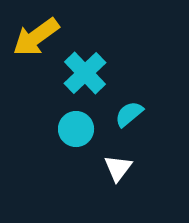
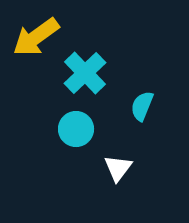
cyan semicircle: moved 13 px right, 8 px up; rotated 28 degrees counterclockwise
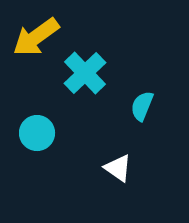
cyan circle: moved 39 px left, 4 px down
white triangle: rotated 32 degrees counterclockwise
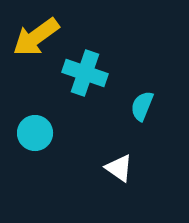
cyan cross: rotated 27 degrees counterclockwise
cyan circle: moved 2 px left
white triangle: moved 1 px right
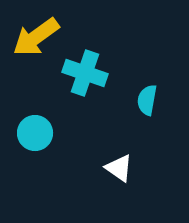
cyan semicircle: moved 5 px right, 6 px up; rotated 12 degrees counterclockwise
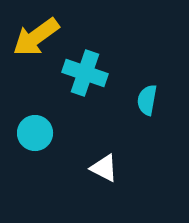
white triangle: moved 15 px left; rotated 8 degrees counterclockwise
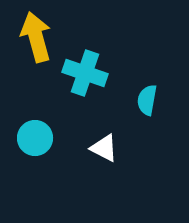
yellow arrow: rotated 111 degrees clockwise
cyan circle: moved 5 px down
white triangle: moved 20 px up
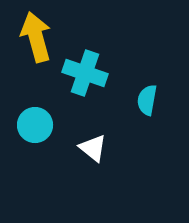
cyan circle: moved 13 px up
white triangle: moved 11 px left; rotated 12 degrees clockwise
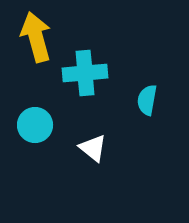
cyan cross: rotated 24 degrees counterclockwise
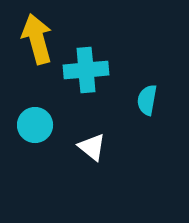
yellow arrow: moved 1 px right, 2 px down
cyan cross: moved 1 px right, 3 px up
white triangle: moved 1 px left, 1 px up
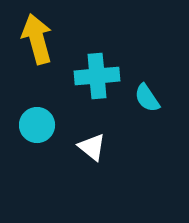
cyan cross: moved 11 px right, 6 px down
cyan semicircle: moved 2 px up; rotated 44 degrees counterclockwise
cyan circle: moved 2 px right
